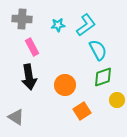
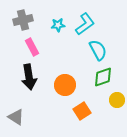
gray cross: moved 1 px right, 1 px down; rotated 18 degrees counterclockwise
cyan L-shape: moved 1 px left, 1 px up
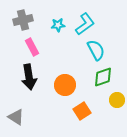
cyan semicircle: moved 2 px left
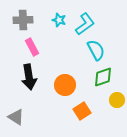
gray cross: rotated 12 degrees clockwise
cyan star: moved 1 px right, 5 px up; rotated 24 degrees clockwise
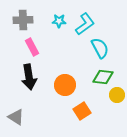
cyan star: moved 1 px down; rotated 16 degrees counterclockwise
cyan semicircle: moved 4 px right, 2 px up
green diamond: rotated 25 degrees clockwise
yellow circle: moved 5 px up
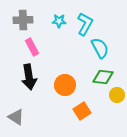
cyan L-shape: rotated 25 degrees counterclockwise
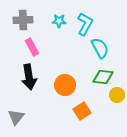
gray triangle: rotated 36 degrees clockwise
